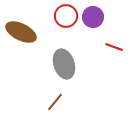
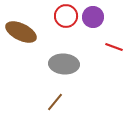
gray ellipse: rotated 68 degrees counterclockwise
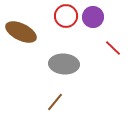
red line: moved 1 px left, 1 px down; rotated 24 degrees clockwise
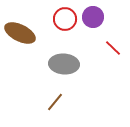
red circle: moved 1 px left, 3 px down
brown ellipse: moved 1 px left, 1 px down
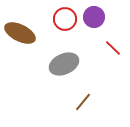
purple circle: moved 1 px right
gray ellipse: rotated 28 degrees counterclockwise
brown line: moved 28 px right
